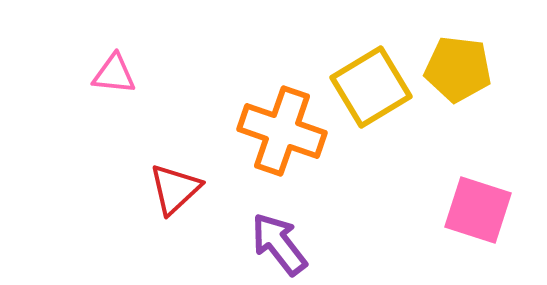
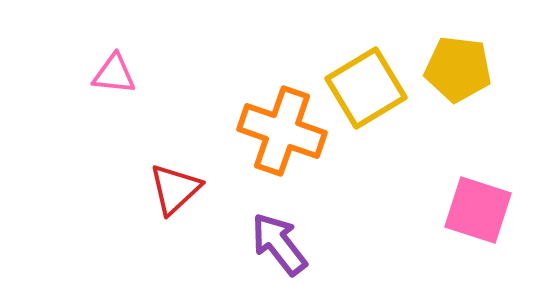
yellow square: moved 5 px left, 1 px down
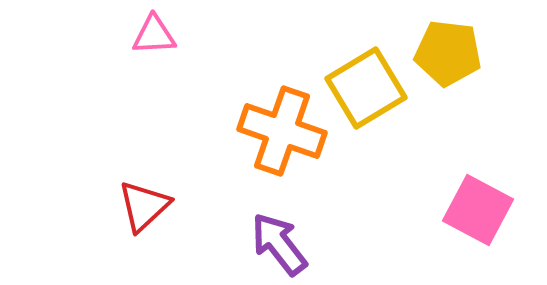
yellow pentagon: moved 10 px left, 16 px up
pink triangle: moved 40 px right, 39 px up; rotated 9 degrees counterclockwise
red triangle: moved 31 px left, 17 px down
pink square: rotated 10 degrees clockwise
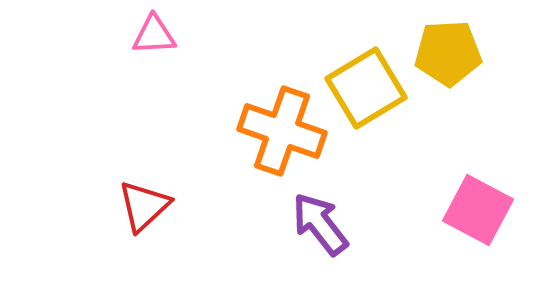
yellow pentagon: rotated 10 degrees counterclockwise
purple arrow: moved 41 px right, 20 px up
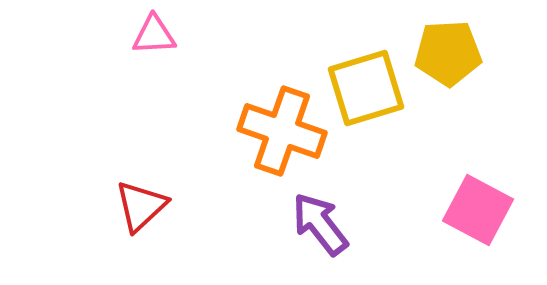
yellow square: rotated 14 degrees clockwise
red triangle: moved 3 px left
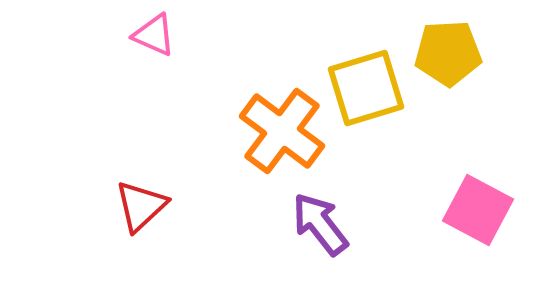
pink triangle: rotated 27 degrees clockwise
orange cross: rotated 18 degrees clockwise
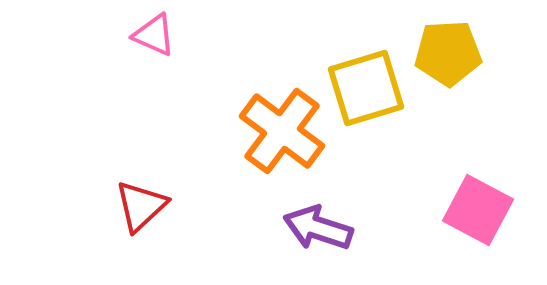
purple arrow: moved 2 px left, 4 px down; rotated 34 degrees counterclockwise
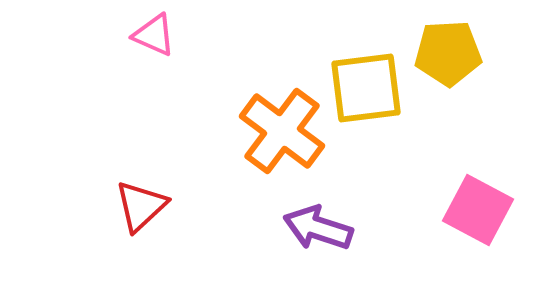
yellow square: rotated 10 degrees clockwise
